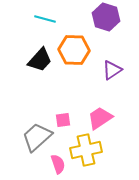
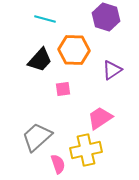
pink square: moved 31 px up
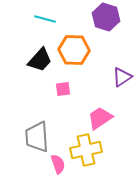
purple triangle: moved 10 px right, 7 px down
gray trapezoid: rotated 52 degrees counterclockwise
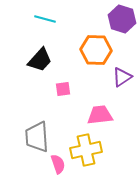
purple hexagon: moved 16 px right, 2 px down
orange hexagon: moved 22 px right
pink trapezoid: moved 3 px up; rotated 28 degrees clockwise
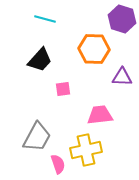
orange hexagon: moved 2 px left, 1 px up
purple triangle: rotated 35 degrees clockwise
gray trapezoid: rotated 148 degrees counterclockwise
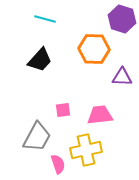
pink square: moved 21 px down
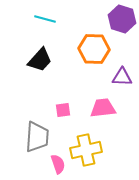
pink trapezoid: moved 3 px right, 7 px up
gray trapezoid: rotated 24 degrees counterclockwise
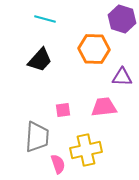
pink trapezoid: moved 1 px right, 1 px up
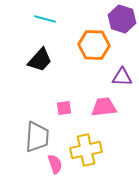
orange hexagon: moved 4 px up
pink square: moved 1 px right, 2 px up
pink semicircle: moved 3 px left
